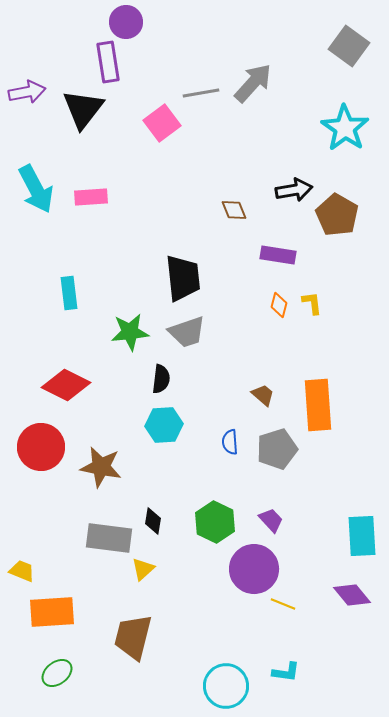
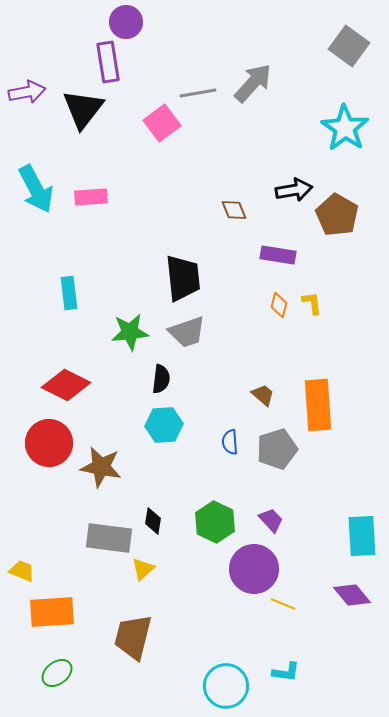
gray line at (201, 93): moved 3 px left
red circle at (41, 447): moved 8 px right, 4 px up
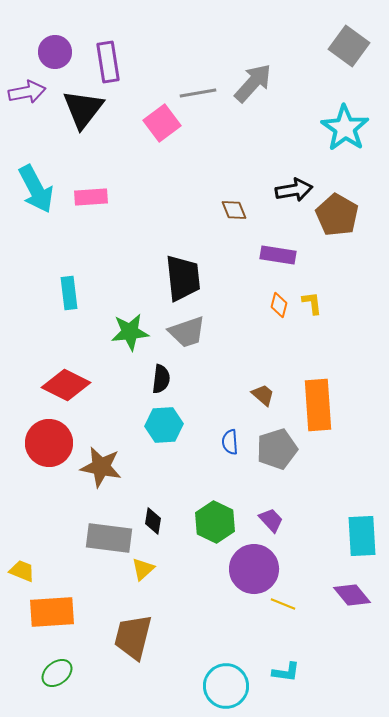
purple circle at (126, 22): moved 71 px left, 30 px down
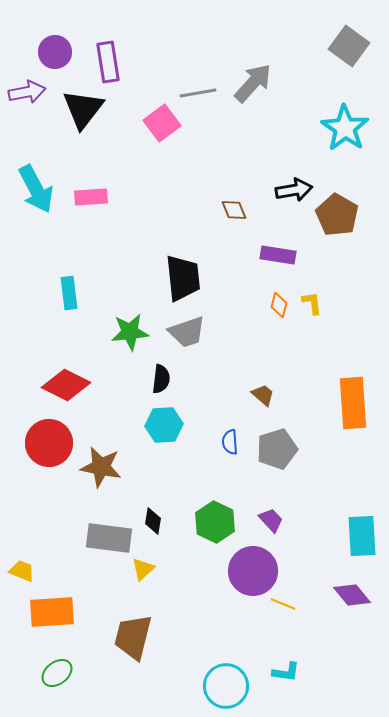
orange rectangle at (318, 405): moved 35 px right, 2 px up
purple circle at (254, 569): moved 1 px left, 2 px down
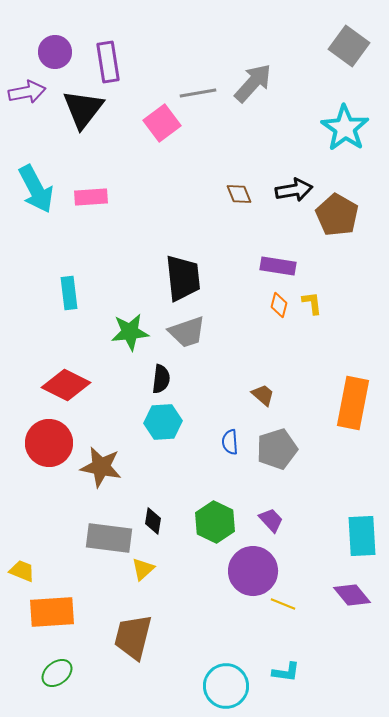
brown diamond at (234, 210): moved 5 px right, 16 px up
purple rectangle at (278, 255): moved 11 px down
orange rectangle at (353, 403): rotated 15 degrees clockwise
cyan hexagon at (164, 425): moved 1 px left, 3 px up
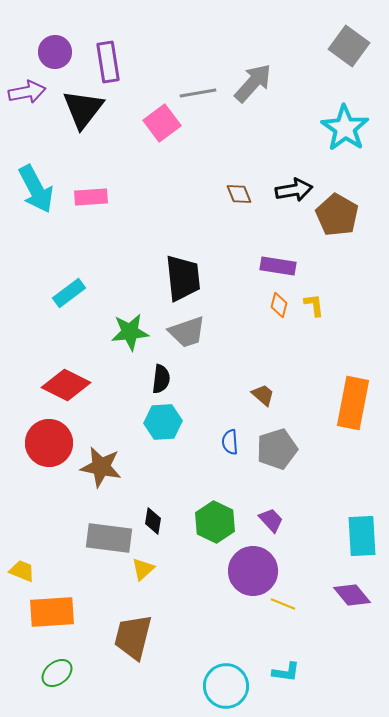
cyan rectangle at (69, 293): rotated 60 degrees clockwise
yellow L-shape at (312, 303): moved 2 px right, 2 px down
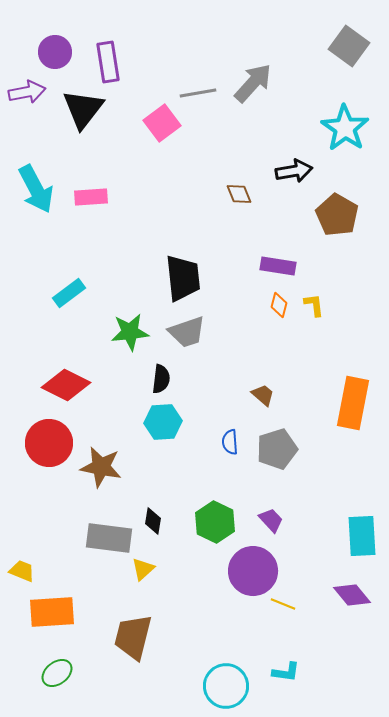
black arrow at (294, 190): moved 19 px up
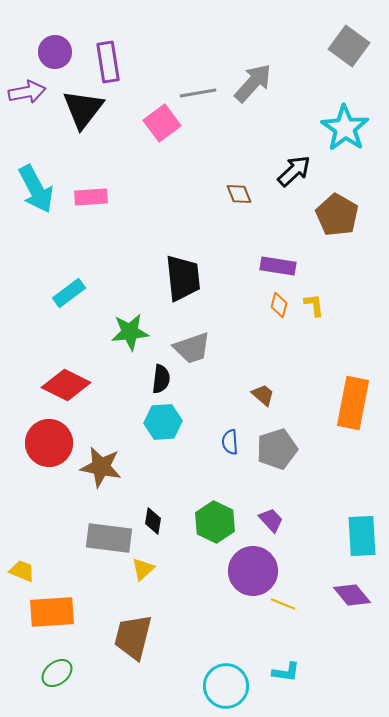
black arrow at (294, 171): rotated 33 degrees counterclockwise
gray trapezoid at (187, 332): moved 5 px right, 16 px down
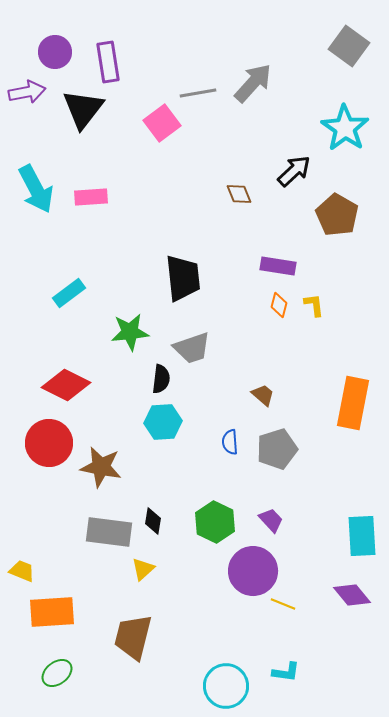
gray rectangle at (109, 538): moved 6 px up
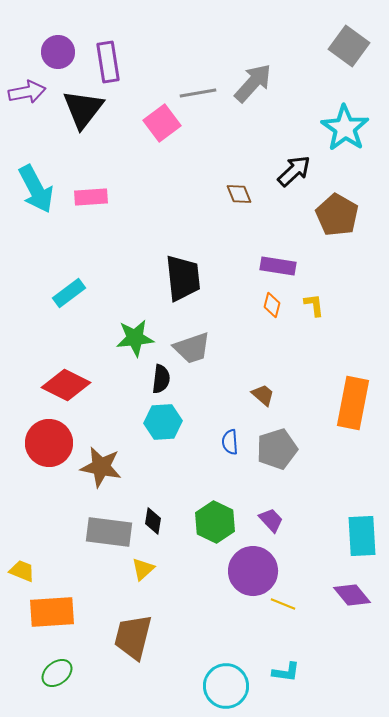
purple circle at (55, 52): moved 3 px right
orange diamond at (279, 305): moved 7 px left
green star at (130, 332): moved 5 px right, 6 px down
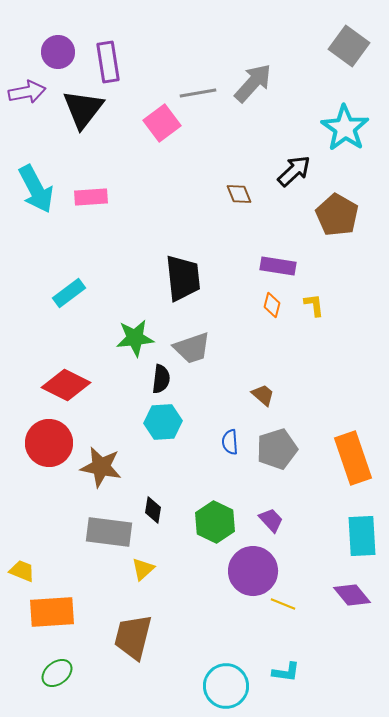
orange rectangle at (353, 403): moved 55 px down; rotated 30 degrees counterclockwise
black diamond at (153, 521): moved 11 px up
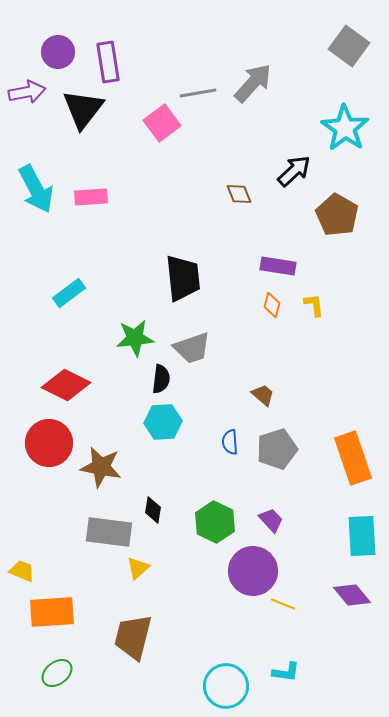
yellow triangle at (143, 569): moved 5 px left, 1 px up
